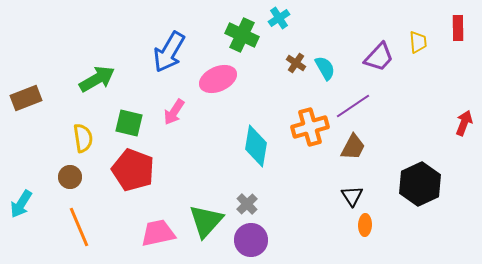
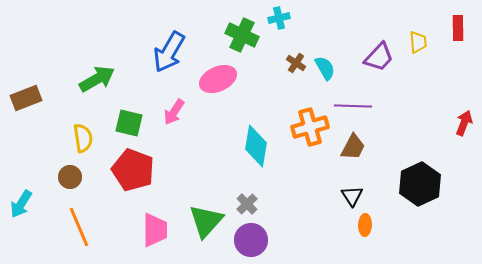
cyan cross: rotated 20 degrees clockwise
purple line: rotated 36 degrees clockwise
pink trapezoid: moved 3 px left, 3 px up; rotated 102 degrees clockwise
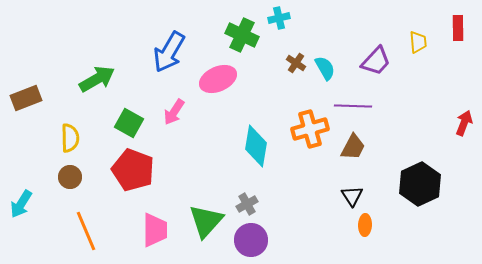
purple trapezoid: moved 3 px left, 4 px down
green square: rotated 16 degrees clockwise
orange cross: moved 2 px down
yellow semicircle: moved 13 px left; rotated 8 degrees clockwise
gray cross: rotated 15 degrees clockwise
orange line: moved 7 px right, 4 px down
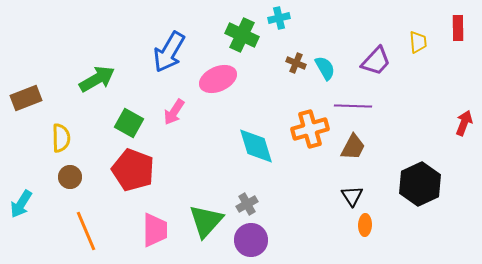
brown cross: rotated 12 degrees counterclockwise
yellow semicircle: moved 9 px left
cyan diamond: rotated 27 degrees counterclockwise
